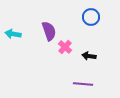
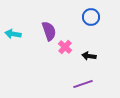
purple line: rotated 24 degrees counterclockwise
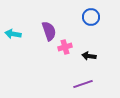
pink cross: rotated 32 degrees clockwise
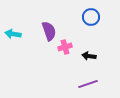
purple line: moved 5 px right
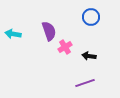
pink cross: rotated 16 degrees counterclockwise
purple line: moved 3 px left, 1 px up
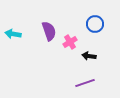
blue circle: moved 4 px right, 7 px down
pink cross: moved 5 px right, 5 px up
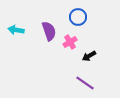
blue circle: moved 17 px left, 7 px up
cyan arrow: moved 3 px right, 4 px up
black arrow: rotated 40 degrees counterclockwise
purple line: rotated 54 degrees clockwise
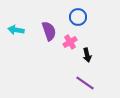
black arrow: moved 2 px left, 1 px up; rotated 72 degrees counterclockwise
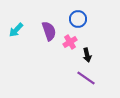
blue circle: moved 2 px down
cyan arrow: rotated 56 degrees counterclockwise
purple line: moved 1 px right, 5 px up
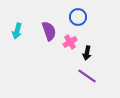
blue circle: moved 2 px up
cyan arrow: moved 1 px right, 1 px down; rotated 28 degrees counterclockwise
black arrow: moved 2 px up; rotated 24 degrees clockwise
purple line: moved 1 px right, 2 px up
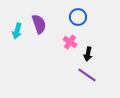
purple semicircle: moved 10 px left, 7 px up
pink cross: rotated 24 degrees counterclockwise
black arrow: moved 1 px right, 1 px down
purple line: moved 1 px up
